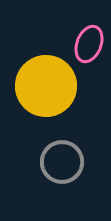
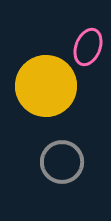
pink ellipse: moved 1 px left, 3 px down
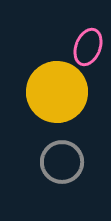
yellow circle: moved 11 px right, 6 px down
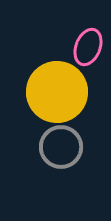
gray circle: moved 1 px left, 15 px up
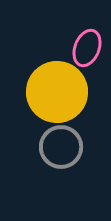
pink ellipse: moved 1 px left, 1 px down
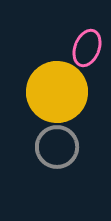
gray circle: moved 4 px left
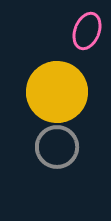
pink ellipse: moved 17 px up
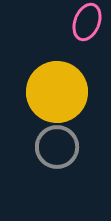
pink ellipse: moved 9 px up
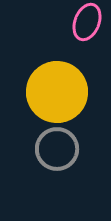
gray circle: moved 2 px down
